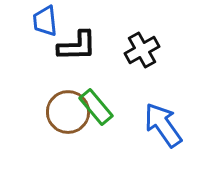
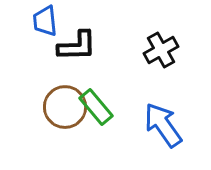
black cross: moved 19 px right
brown circle: moved 3 px left, 5 px up
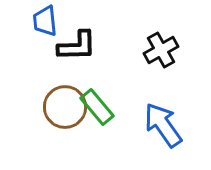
green rectangle: moved 1 px right
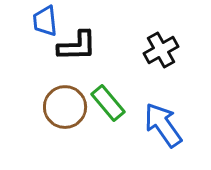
green rectangle: moved 11 px right, 4 px up
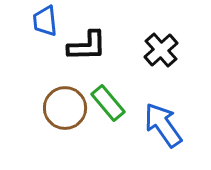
black L-shape: moved 10 px right
black cross: rotated 12 degrees counterclockwise
brown circle: moved 1 px down
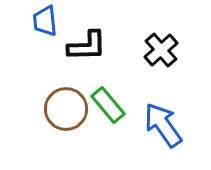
green rectangle: moved 2 px down
brown circle: moved 1 px right, 1 px down
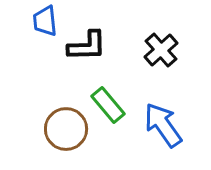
brown circle: moved 20 px down
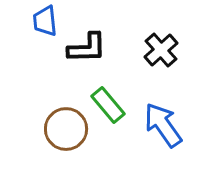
black L-shape: moved 2 px down
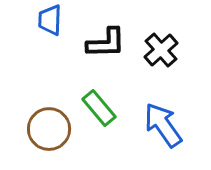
blue trapezoid: moved 5 px right, 1 px up; rotated 8 degrees clockwise
black L-shape: moved 19 px right, 5 px up
green rectangle: moved 9 px left, 3 px down
brown circle: moved 17 px left
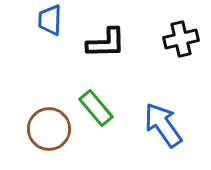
black cross: moved 20 px right, 11 px up; rotated 28 degrees clockwise
green rectangle: moved 3 px left
